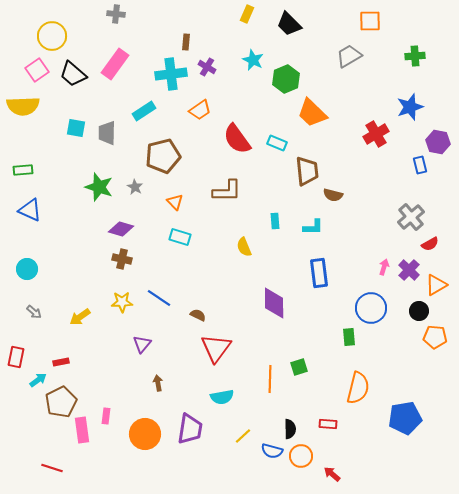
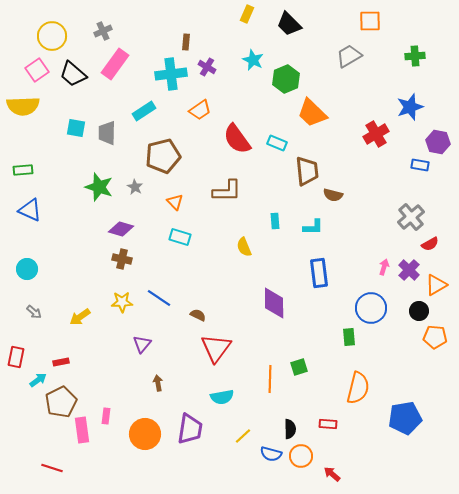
gray cross at (116, 14): moved 13 px left, 17 px down; rotated 30 degrees counterclockwise
blue rectangle at (420, 165): rotated 66 degrees counterclockwise
blue semicircle at (272, 451): moved 1 px left, 3 px down
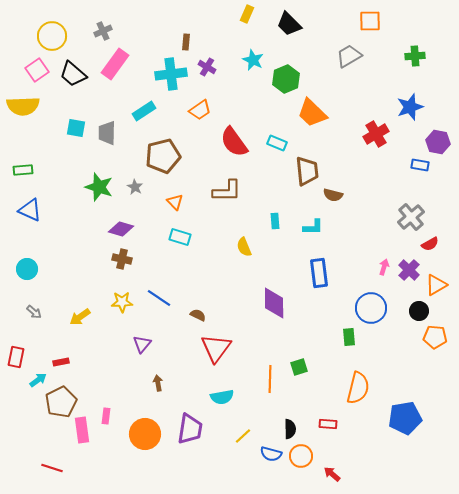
red semicircle at (237, 139): moved 3 px left, 3 px down
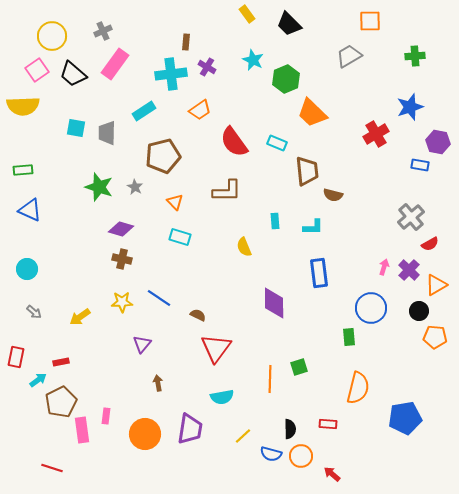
yellow rectangle at (247, 14): rotated 60 degrees counterclockwise
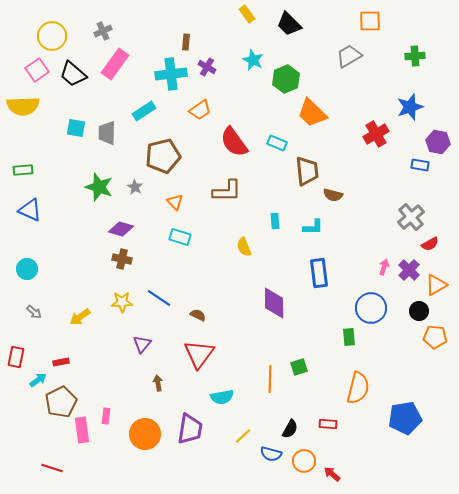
red triangle at (216, 348): moved 17 px left, 6 px down
black semicircle at (290, 429): rotated 30 degrees clockwise
orange circle at (301, 456): moved 3 px right, 5 px down
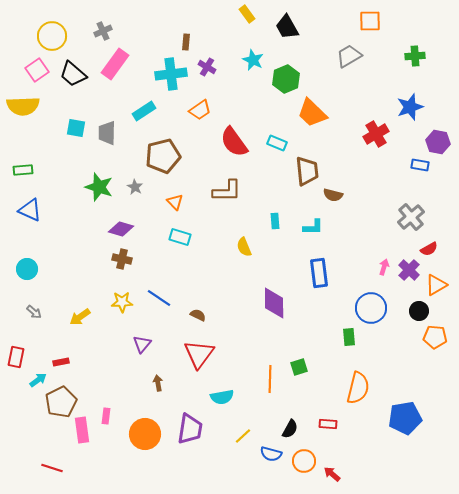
black trapezoid at (289, 24): moved 2 px left, 3 px down; rotated 16 degrees clockwise
red semicircle at (430, 244): moved 1 px left, 5 px down
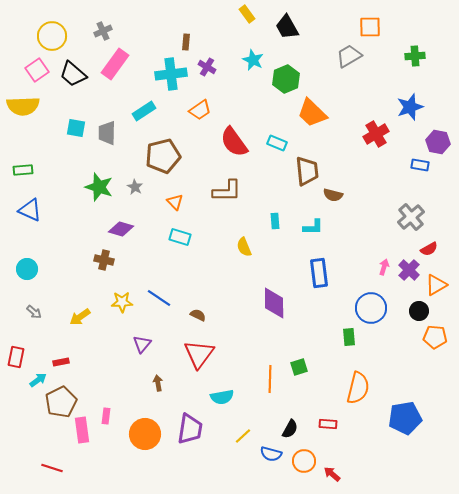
orange square at (370, 21): moved 6 px down
brown cross at (122, 259): moved 18 px left, 1 px down
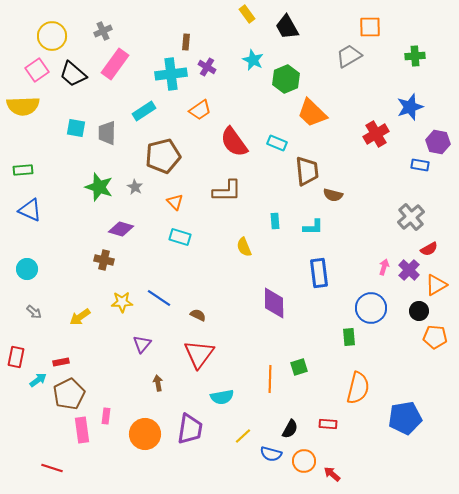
brown pentagon at (61, 402): moved 8 px right, 8 px up
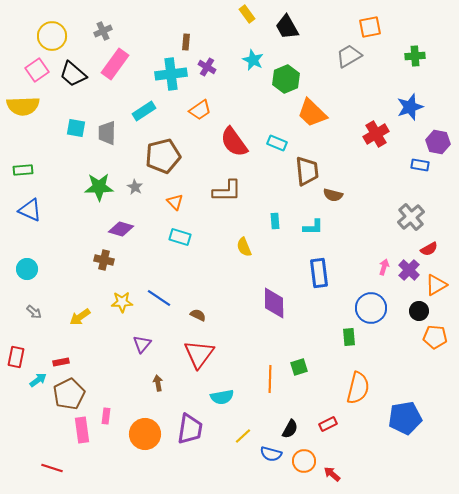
orange square at (370, 27): rotated 10 degrees counterclockwise
green star at (99, 187): rotated 20 degrees counterclockwise
red rectangle at (328, 424): rotated 30 degrees counterclockwise
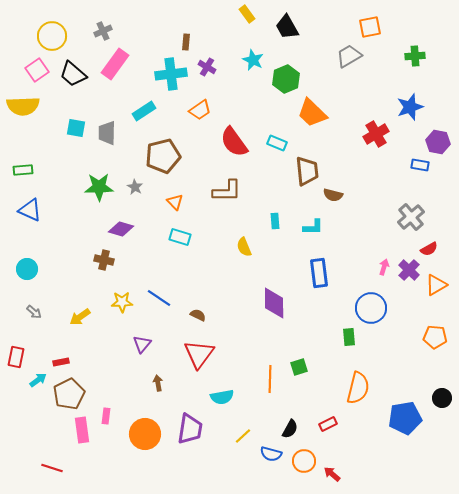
black circle at (419, 311): moved 23 px right, 87 px down
